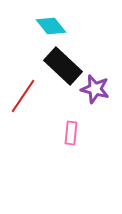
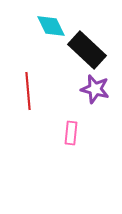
cyan diamond: rotated 12 degrees clockwise
black rectangle: moved 24 px right, 16 px up
red line: moved 5 px right, 5 px up; rotated 39 degrees counterclockwise
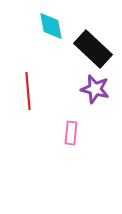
cyan diamond: rotated 16 degrees clockwise
black rectangle: moved 6 px right, 1 px up
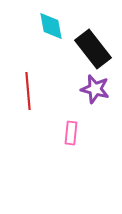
black rectangle: rotated 9 degrees clockwise
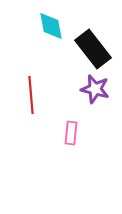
red line: moved 3 px right, 4 px down
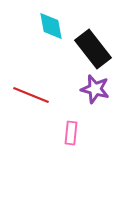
red line: rotated 63 degrees counterclockwise
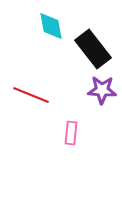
purple star: moved 7 px right, 1 px down; rotated 12 degrees counterclockwise
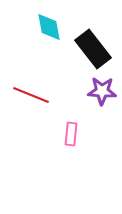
cyan diamond: moved 2 px left, 1 px down
purple star: moved 1 px down
pink rectangle: moved 1 px down
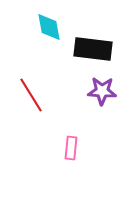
black rectangle: rotated 45 degrees counterclockwise
red line: rotated 36 degrees clockwise
pink rectangle: moved 14 px down
